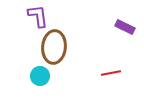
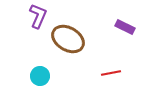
purple L-shape: rotated 30 degrees clockwise
brown ellipse: moved 14 px right, 8 px up; rotated 64 degrees counterclockwise
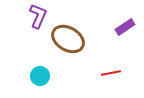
purple rectangle: rotated 60 degrees counterclockwise
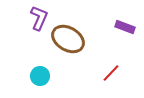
purple L-shape: moved 1 px right, 2 px down
purple rectangle: rotated 54 degrees clockwise
red line: rotated 36 degrees counterclockwise
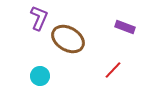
red line: moved 2 px right, 3 px up
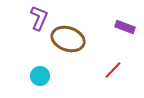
brown ellipse: rotated 12 degrees counterclockwise
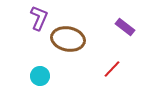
purple rectangle: rotated 18 degrees clockwise
brown ellipse: rotated 8 degrees counterclockwise
red line: moved 1 px left, 1 px up
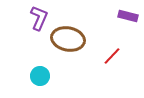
purple rectangle: moved 3 px right, 11 px up; rotated 24 degrees counterclockwise
red line: moved 13 px up
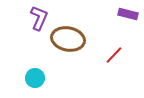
purple rectangle: moved 2 px up
red line: moved 2 px right, 1 px up
cyan circle: moved 5 px left, 2 px down
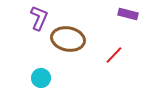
cyan circle: moved 6 px right
